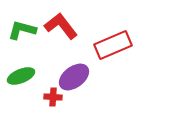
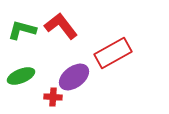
red rectangle: moved 8 px down; rotated 6 degrees counterclockwise
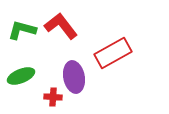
purple ellipse: rotated 64 degrees counterclockwise
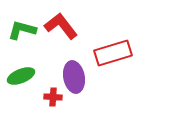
red rectangle: rotated 12 degrees clockwise
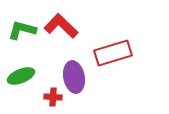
red L-shape: rotated 8 degrees counterclockwise
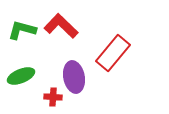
red rectangle: rotated 33 degrees counterclockwise
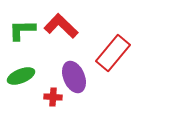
green L-shape: rotated 16 degrees counterclockwise
purple ellipse: rotated 12 degrees counterclockwise
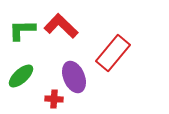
green ellipse: rotated 20 degrees counterclockwise
red cross: moved 1 px right, 2 px down
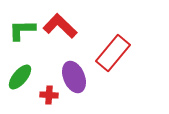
red L-shape: moved 1 px left
green ellipse: moved 1 px left, 1 px down; rotated 8 degrees counterclockwise
red cross: moved 5 px left, 4 px up
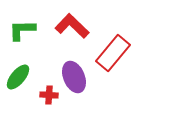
red L-shape: moved 12 px right
green ellipse: moved 2 px left
